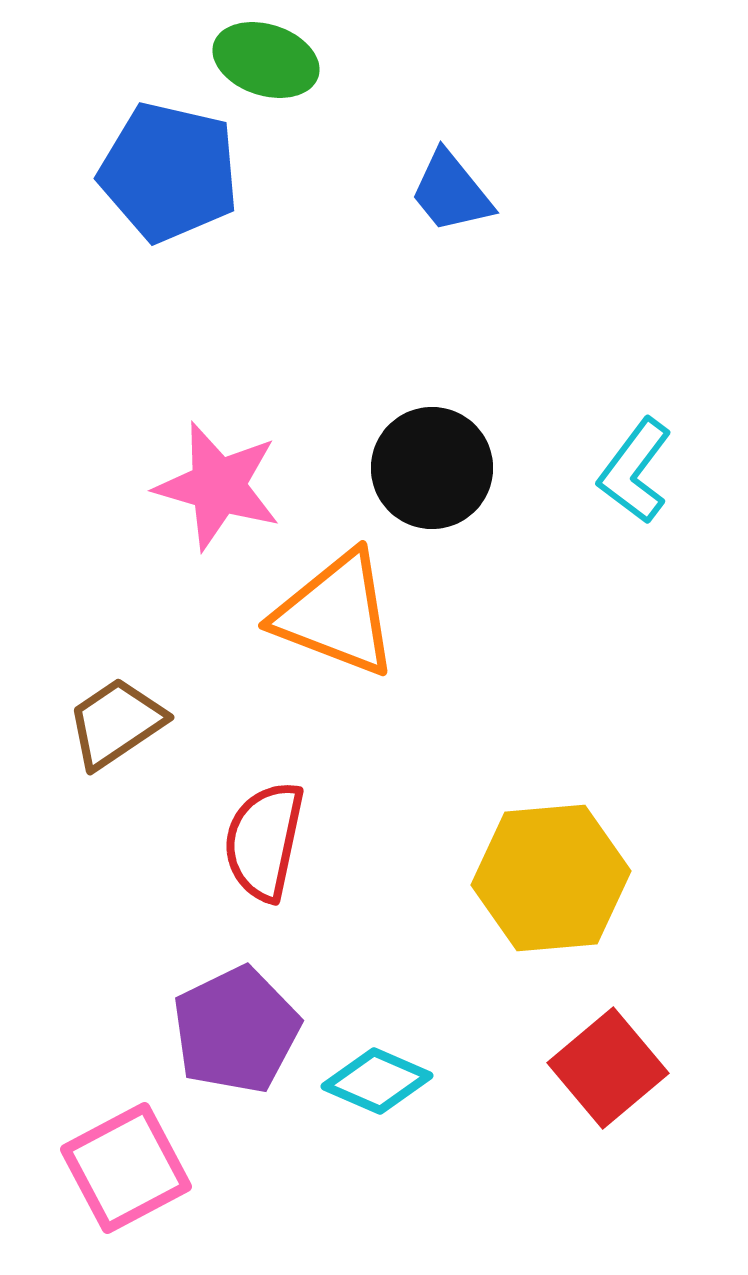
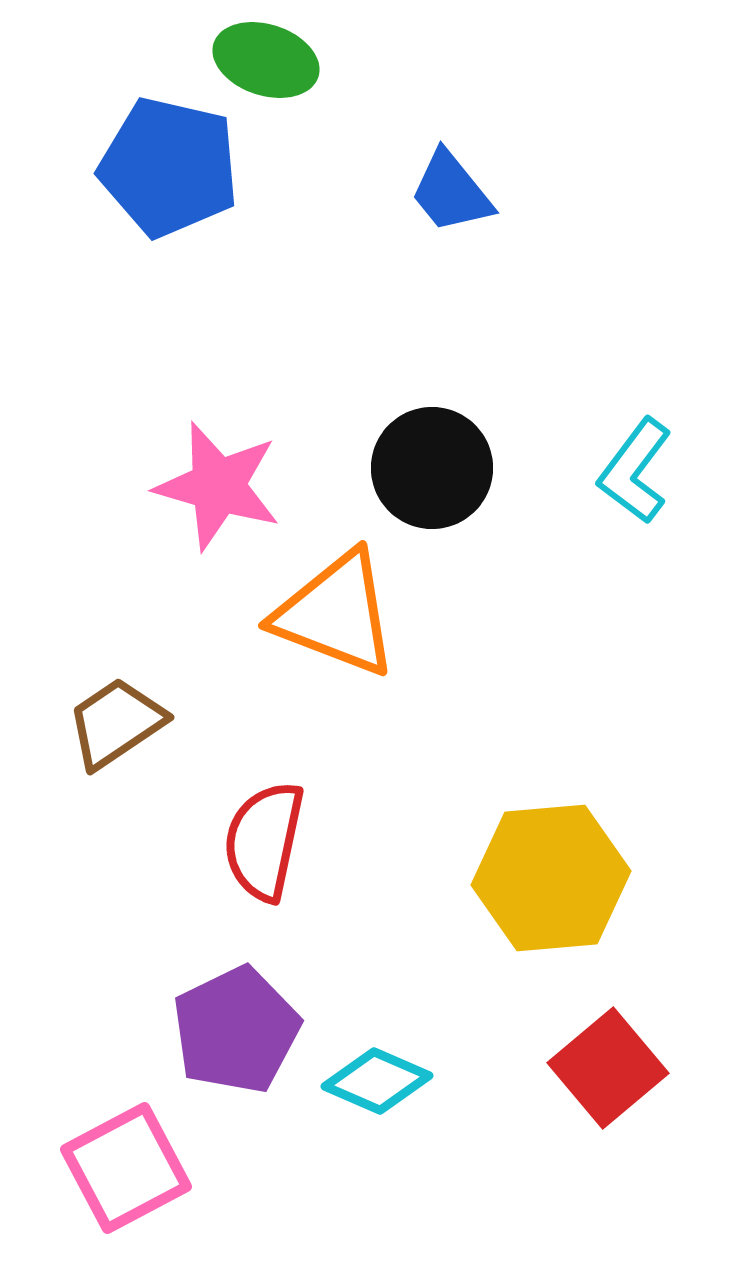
blue pentagon: moved 5 px up
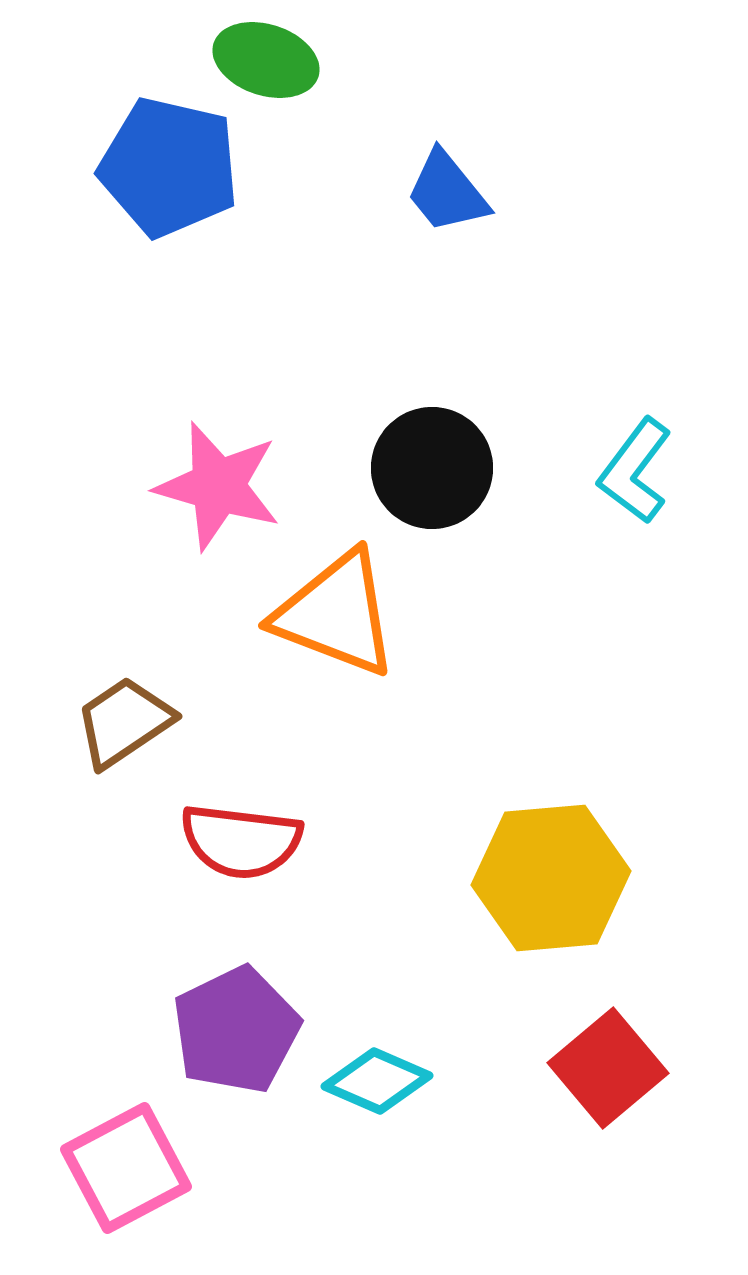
blue trapezoid: moved 4 px left
brown trapezoid: moved 8 px right, 1 px up
red semicircle: moved 23 px left; rotated 95 degrees counterclockwise
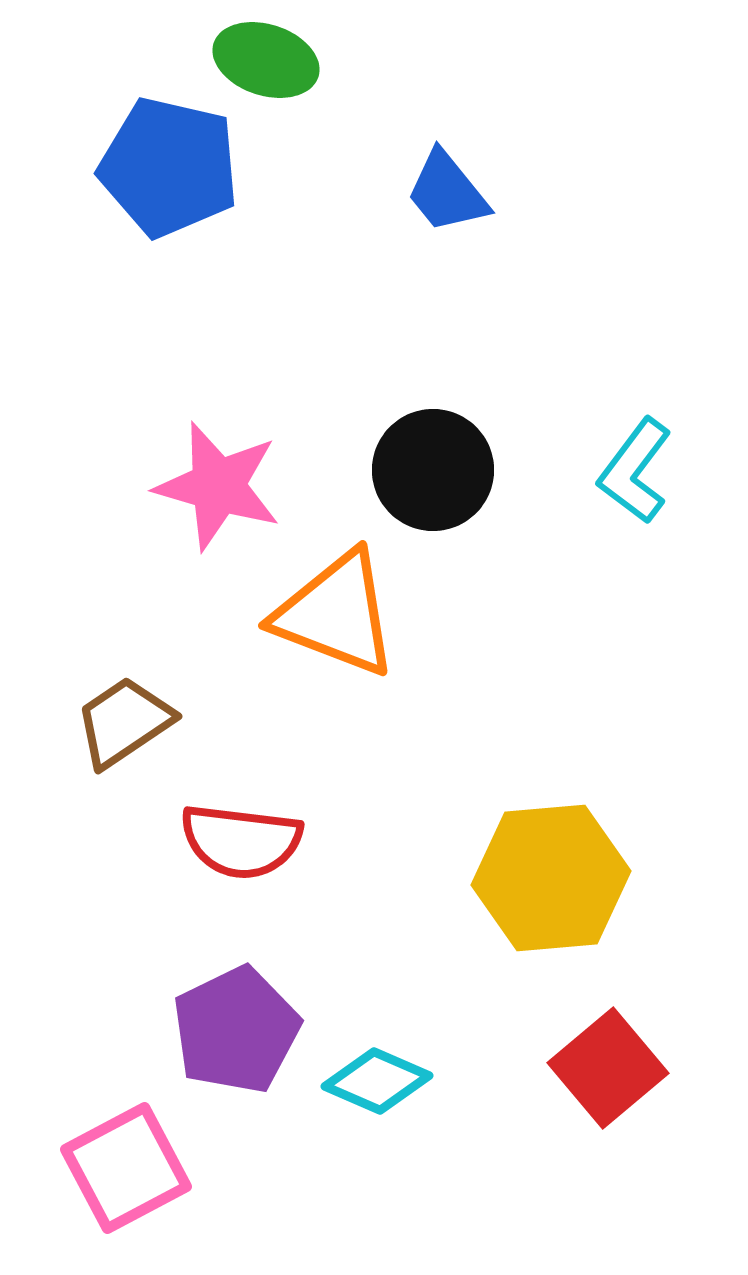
black circle: moved 1 px right, 2 px down
